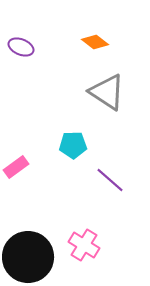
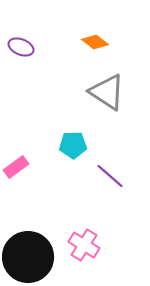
purple line: moved 4 px up
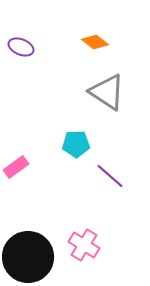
cyan pentagon: moved 3 px right, 1 px up
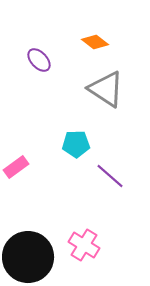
purple ellipse: moved 18 px right, 13 px down; rotated 25 degrees clockwise
gray triangle: moved 1 px left, 3 px up
